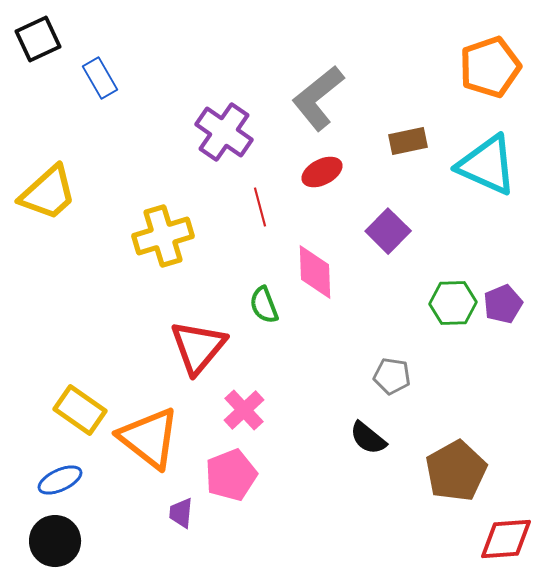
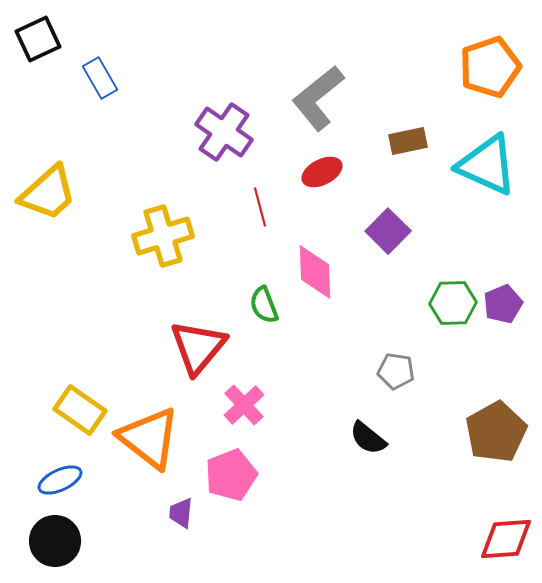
gray pentagon: moved 4 px right, 5 px up
pink cross: moved 5 px up
brown pentagon: moved 40 px right, 39 px up
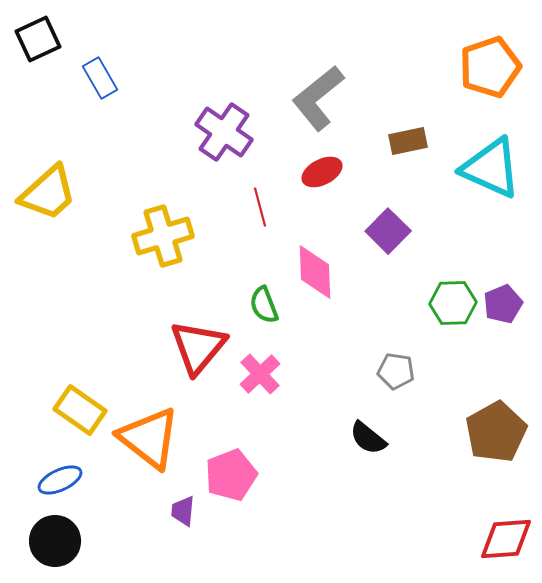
cyan triangle: moved 4 px right, 3 px down
pink cross: moved 16 px right, 31 px up
purple trapezoid: moved 2 px right, 2 px up
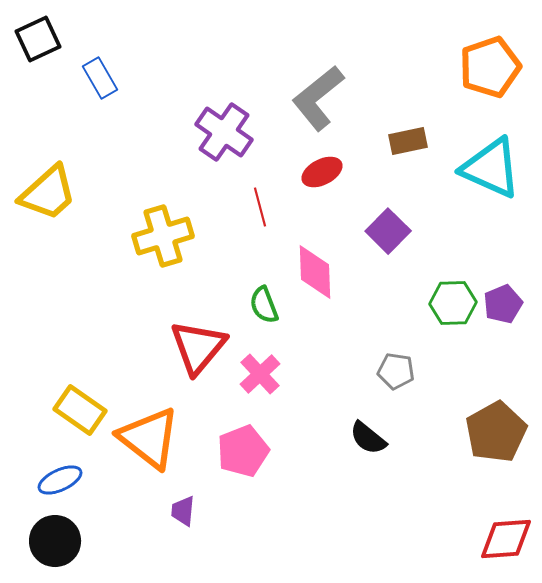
pink pentagon: moved 12 px right, 24 px up
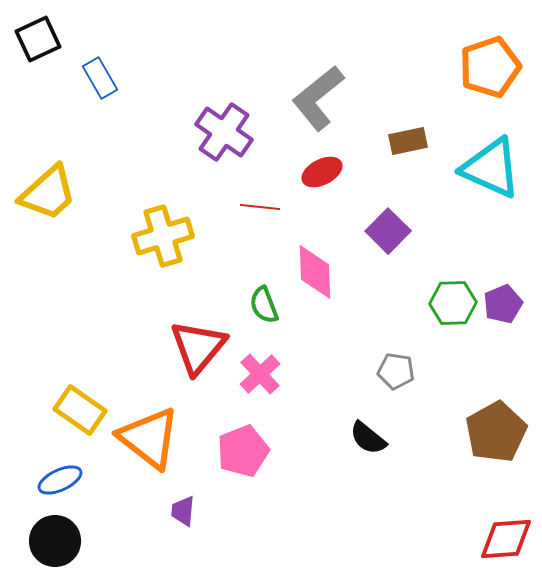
red line: rotated 69 degrees counterclockwise
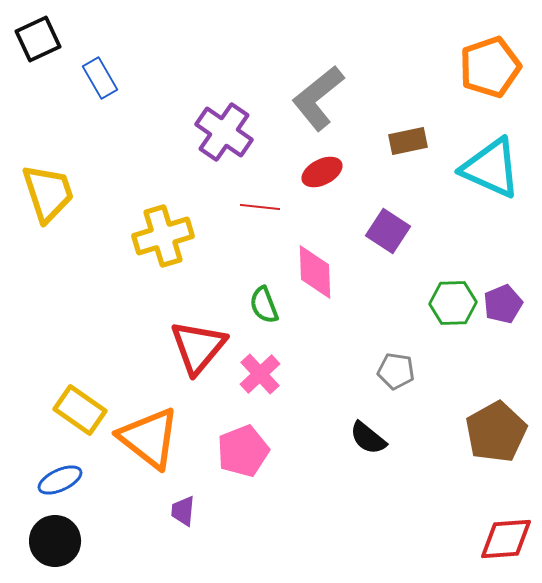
yellow trapezoid: rotated 66 degrees counterclockwise
purple square: rotated 12 degrees counterclockwise
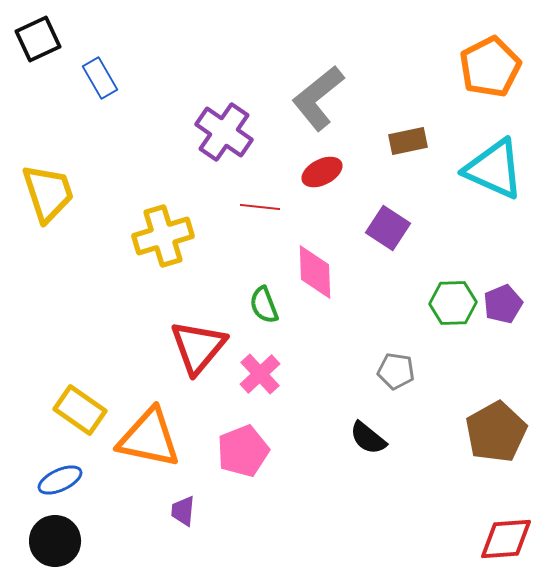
orange pentagon: rotated 8 degrees counterclockwise
cyan triangle: moved 3 px right, 1 px down
purple square: moved 3 px up
orange triangle: rotated 26 degrees counterclockwise
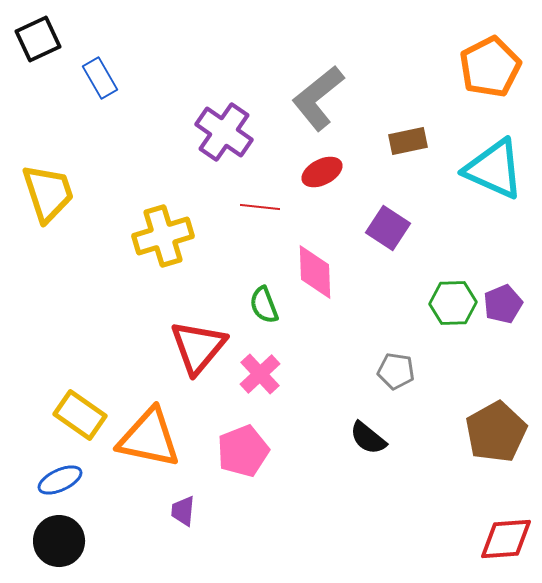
yellow rectangle: moved 5 px down
black circle: moved 4 px right
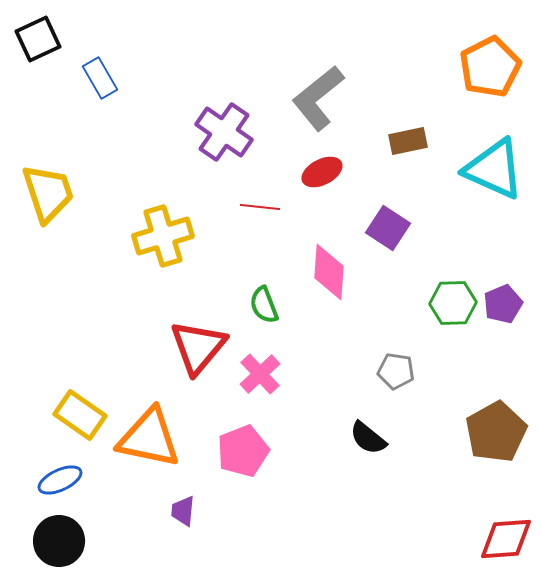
pink diamond: moved 14 px right; rotated 6 degrees clockwise
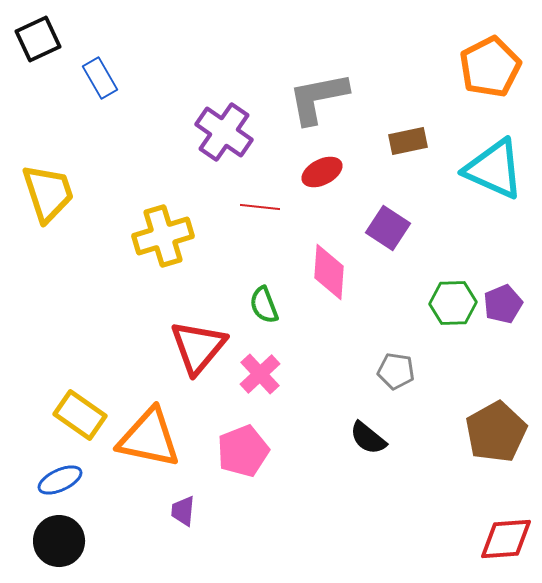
gray L-shape: rotated 28 degrees clockwise
